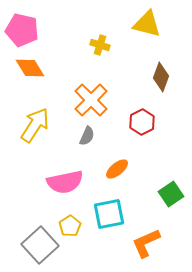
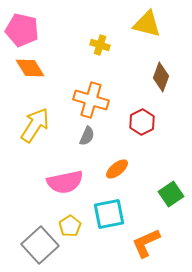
orange cross: rotated 28 degrees counterclockwise
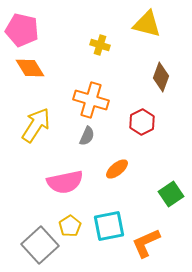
yellow arrow: moved 1 px right
cyan square: moved 12 px down
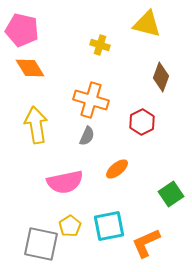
yellow arrow: rotated 42 degrees counterclockwise
gray square: moved 1 px right, 1 px up; rotated 36 degrees counterclockwise
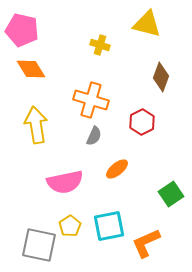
orange diamond: moved 1 px right, 1 px down
gray semicircle: moved 7 px right
gray square: moved 2 px left, 1 px down
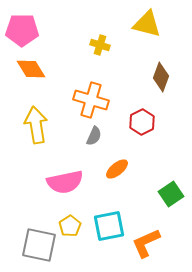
pink pentagon: rotated 12 degrees counterclockwise
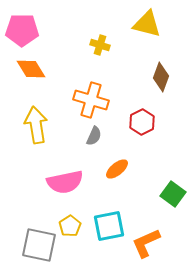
green square: moved 2 px right; rotated 20 degrees counterclockwise
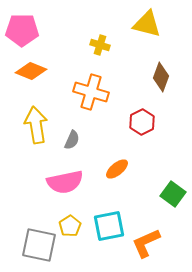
orange diamond: moved 2 px down; rotated 36 degrees counterclockwise
orange cross: moved 8 px up
gray semicircle: moved 22 px left, 4 px down
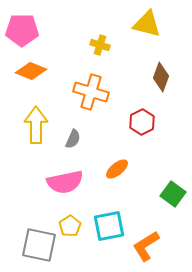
yellow arrow: rotated 9 degrees clockwise
gray semicircle: moved 1 px right, 1 px up
orange L-shape: moved 3 px down; rotated 8 degrees counterclockwise
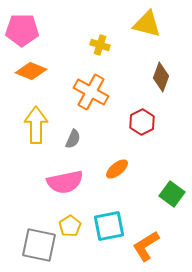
orange cross: rotated 12 degrees clockwise
green square: moved 1 px left
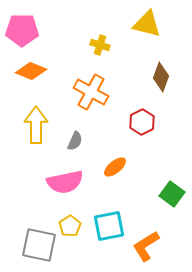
gray semicircle: moved 2 px right, 2 px down
orange ellipse: moved 2 px left, 2 px up
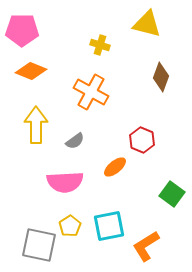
red hexagon: moved 18 px down; rotated 10 degrees counterclockwise
gray semicircle: rotated 30 degrees clockwise
pink semicircle: rotated 9 degrees clockwise
